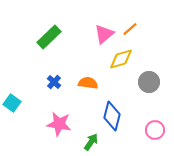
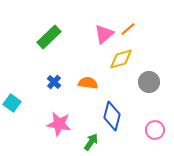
orange line: moved 2 px left
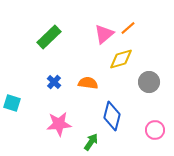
orange line: moved 1 px up
cyan square: rotated 18 degrees counterclockwise
pink star: rotated 15 degrees counterclockwise
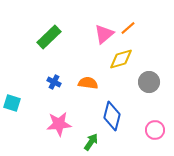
blue cross: rotated 16 degrees counterclockwise
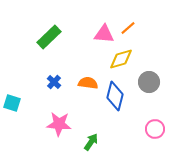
pink triangle: rotated 45 degrees clockwise
blue cross: rotated 16 degrees clockwise
blue diamond: moved 3 px right, 20 px up
pink star: rotated 10 degrees clockwise
pink circle: moved 1 px up
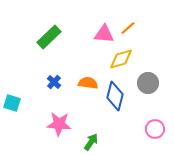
gray circle: moved 1 px left, 1 px down
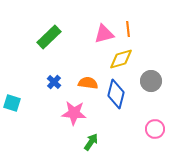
orange line: moved 1 px down; rotated 56 degrees counterclockwise
pink triangle: rotated 20 degrees counterclockwise
gray circle: moved 3 px right, 2 px up
blue diamond: moved 1 px right, 2 px up
pink star: moved 15 px right, 11 px up
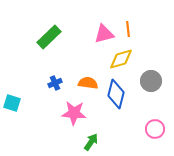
blue cross: moved 1 px right, 1 px down; rotated 24 degrees clockwise
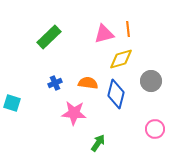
green arrow: moved 7 px right, 1 px down
